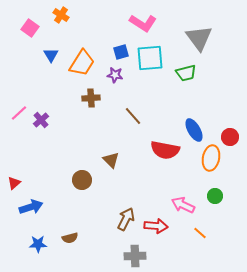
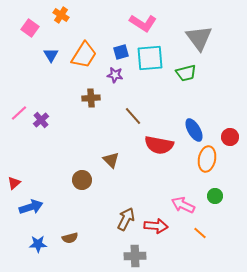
orange trapezoid: moved 2 px right, 8 px up
red semicircle: moved 6 px left, 5 px up
orange ellipse: moved 4 px left, 1 px down
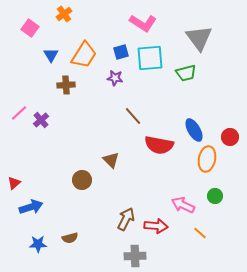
orange cross: moved 3 px right, 1 px up; rotated 21 degrees clockwise
purple star: moved 3 px down
brown cross: moved 25 px left, 13 px up
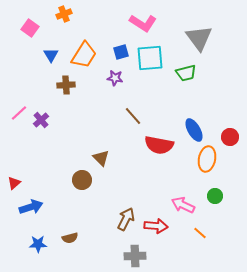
orange cross: rotated 14 degrees clockwise
brown triangle: moved 10 px left, 2 px up
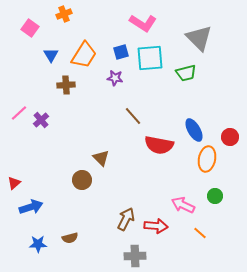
gray triangle: rotated 8 degrees counterclockwise
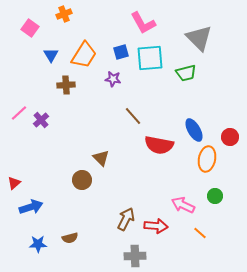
pink L-shape: rotated 28 degrees clockwise
purple star: moved 2 px left, 1 px down
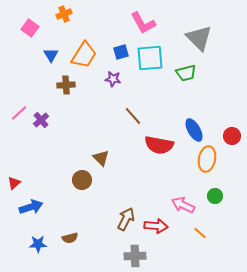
red circle: moved 2 px right, 1 px up
